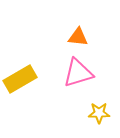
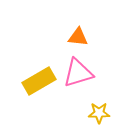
yellow rectangle: moved 19 px right, 2 px down
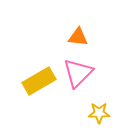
pink triangle: rotated 28 degrees counterclockwise
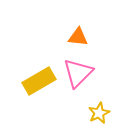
yellow star: rotated 25 degrees counterclockwise
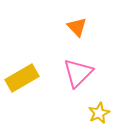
orange triangle: moved 1 px left, 10 px up; rotated 40 degrees clockwise
yellow rectangle: moved 17 px left, 3 px up
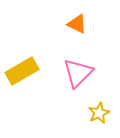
orange triangle: moved 3 px up; rotated 20 degrees counterclockwise
yellow rectangle: moved 7 px up
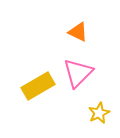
orange triangle: moved 1 px right, 8 px down
yellow rectangle: moved 16 px right, 15 px down
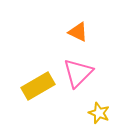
yellow star: rotated 25 degrees counterclockwise
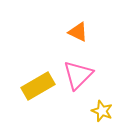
pink triangle: moved 2 px down
yellow star: moved 3 px right, 2 px up
